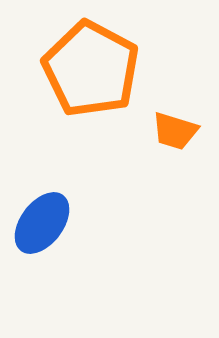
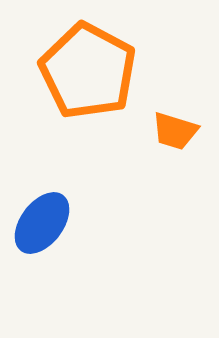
orange pentagon: moved 3 px left, 2 px down
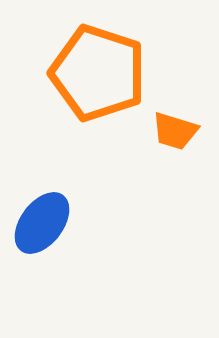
orange pentagon: moved 10 px right, 2 px down; rotated 10 degrees counterclockwise
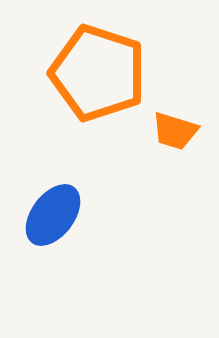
blue ellipse: moved 11 px right, 8 px up
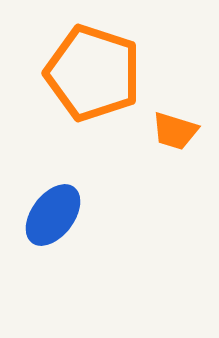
orange pentagon: moved 5 px left
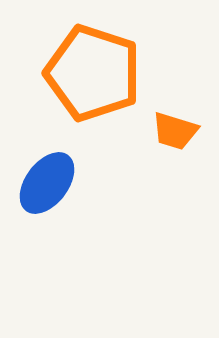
blue ellipse: moved 6 px left, 32 px up
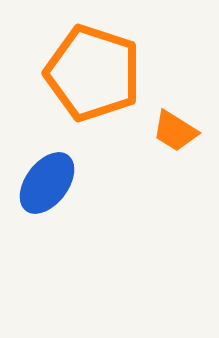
orange trapezoid: rotated 15 degrees clockwise
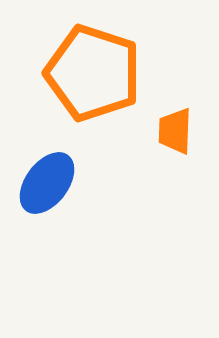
orange trapezoid: rotated 60 degrees clockwise
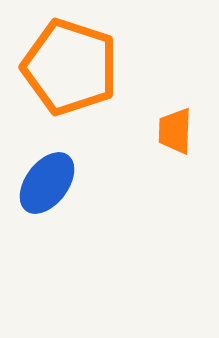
orange pentagon: moved 23 px left, 6 px up
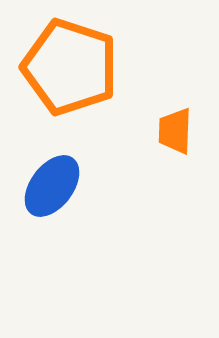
blue ellipse: moved 5 px right, 3 px down
